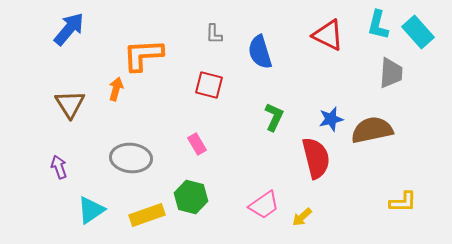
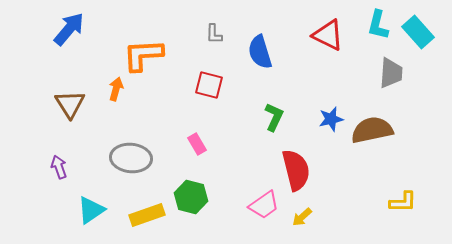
red semicircle: moved 20 px left, 12 px down
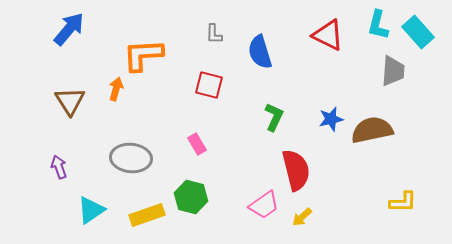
gray trapezoid: moved 2 px right, 2 px up
brown triangle: moved 3 px up
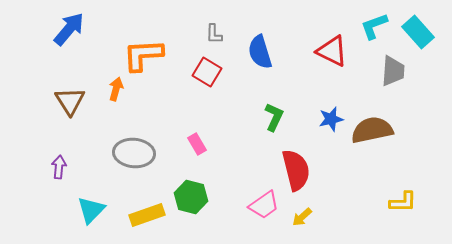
cyan L-shape: moved 4 px left, 1 px down; rotated 56 degrees clockwise
red triangle: moved 4 px right, 16 px down
red square: moved 2 px left, 13 px up; rotated 16 degrees clockwise
gray ellipse: moved 3 px right, 5 px up
purple arrow: rotated 25 degrees clockwise
cyan triangle: rotated 12 degrees counterclockwise
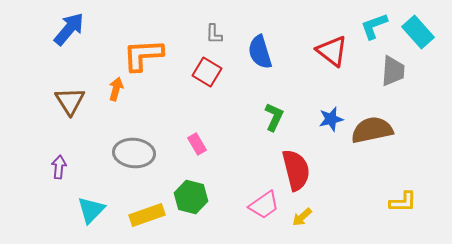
red triangle: rotated 12 degrees clockwise
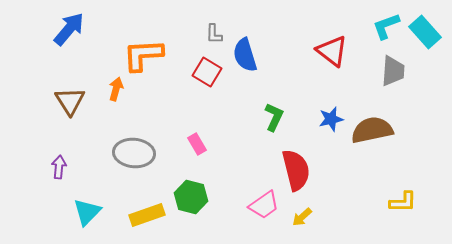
cyan L-shape: moved 12 px right
cyan rectangle: moved 7 px right
blue semicircle: moved 15 px left, 3 px down
cyan triangle: moved 4 px left, 2 px down
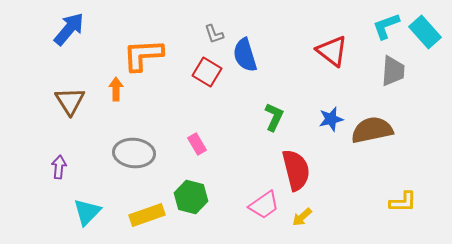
gray L-shape: rotated 20 degrees counterclockwise
orange arrow: rotated 15 degrees counterclockwise
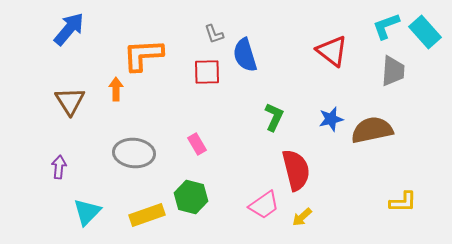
red square: rotated 32 degrees counterclockwise
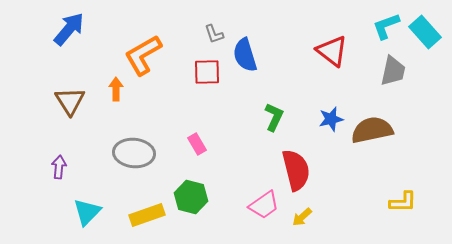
orange L-shape: rotated 27 degrees counterclockwise
gray trapezoid: rotated 8 degrees clockwise
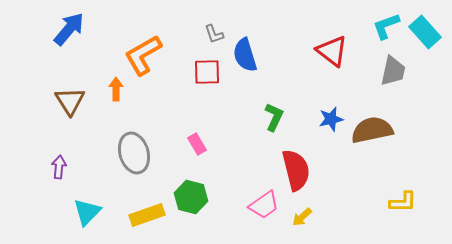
gray ellipse: rotated 69 degrees clockwise
